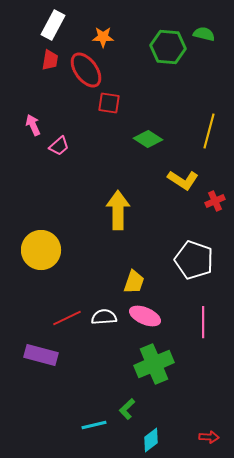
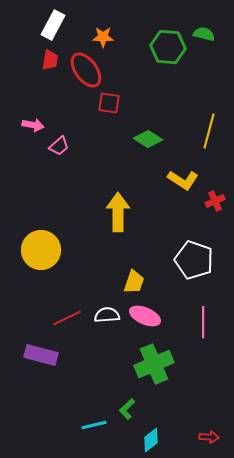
pink arrow: rotated 125 degrees clockwise
yellow arrow: moved 2 px down
white semicircle: moved 3 px right, 2 px up
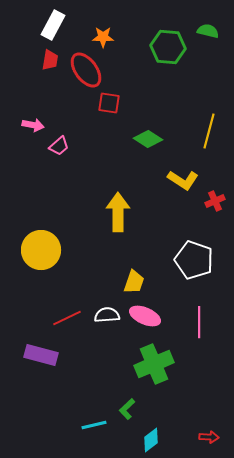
green semicircle: moved 4 px right, 3 px up
pink line: moved 4 px left
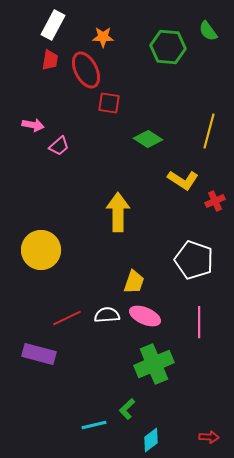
green semicircle: rotated 140 degrees counterclockwise
red ellipse: rotated 9 degrees clockwise
purple rectangle: moved 2 px left, 1 px up
